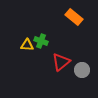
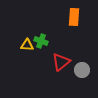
orange rectangle: rotated 54 degrees clockwise
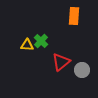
orange rectangle: moved 1 px up
green cross: rotated 24 degrees clockwise
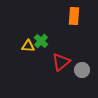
yellow triangle: moved 1 px right, 1 px down
